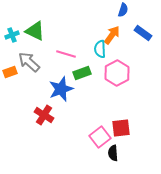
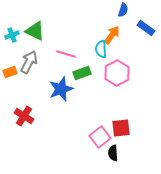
blue rectangle: moved 3 px right, 5 px up
cyan semicircle: moved 1 px right
gray arrow: rotated 75 degrees clockwise
red cross: moved 20 px left, 1 px down
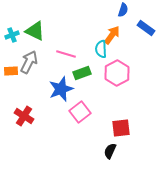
orange rectangle: moved 1 px right, 1 px up; rotated 16 degrees clockwise
pink square: moved 20 px left, 25 px up
black semicircle: moved 3 px left, 2 px up; rotated 28 degrees clockwise
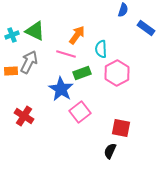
orange arrow: moved 35 px left
blue star: rotated 20 degrees counterclockwise
red square: rotated 18 degrees clockwise
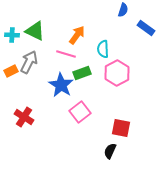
cyan cross: rotated 24 degrees clockwise
cyan semicircle: moved 2 px right
orange rectangle: rotated 24 degrees counterclockwise
blue star: moved 4 px up
red cross: moved 1 px down
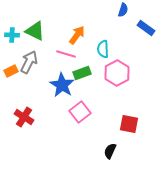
blue star: moved 1 px right
red square: moved 8 px right, 4 px up
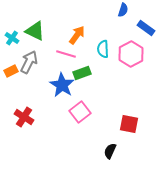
cyan cross: moved 3 px down; rotated 32 degrees clockwise
pink hexagon: moved 14 px right, 19 px up
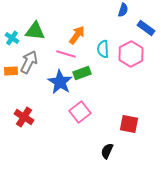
green triangle: rotated 20 degrees counterclockwise
orange rectangle: rotated 24 degrees clockwise
blue star: moved 2 px left, 3 px up
black semicircle: moved 3 px left
